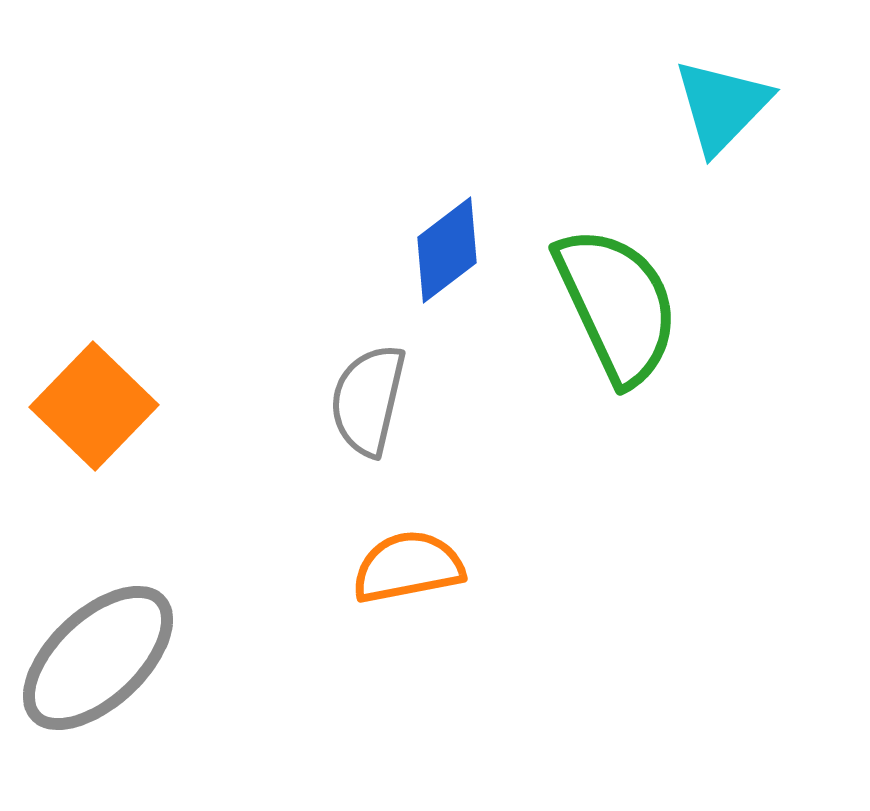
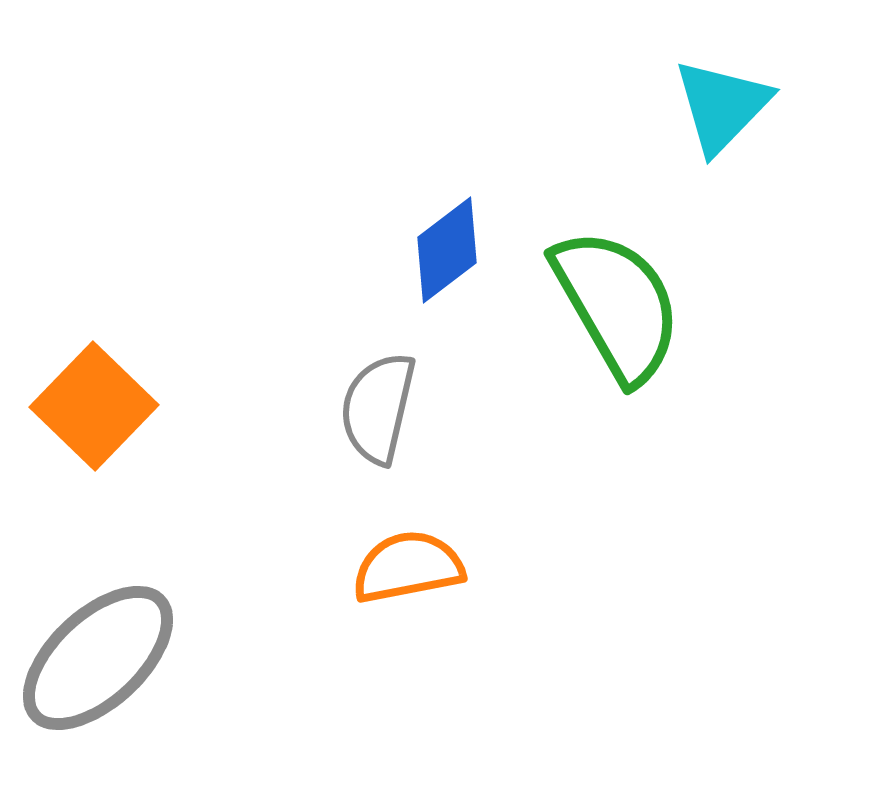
green semicircle: rotated 5 degrees counterclockwise
gray semicircle: moved 10 px right, 8 px down
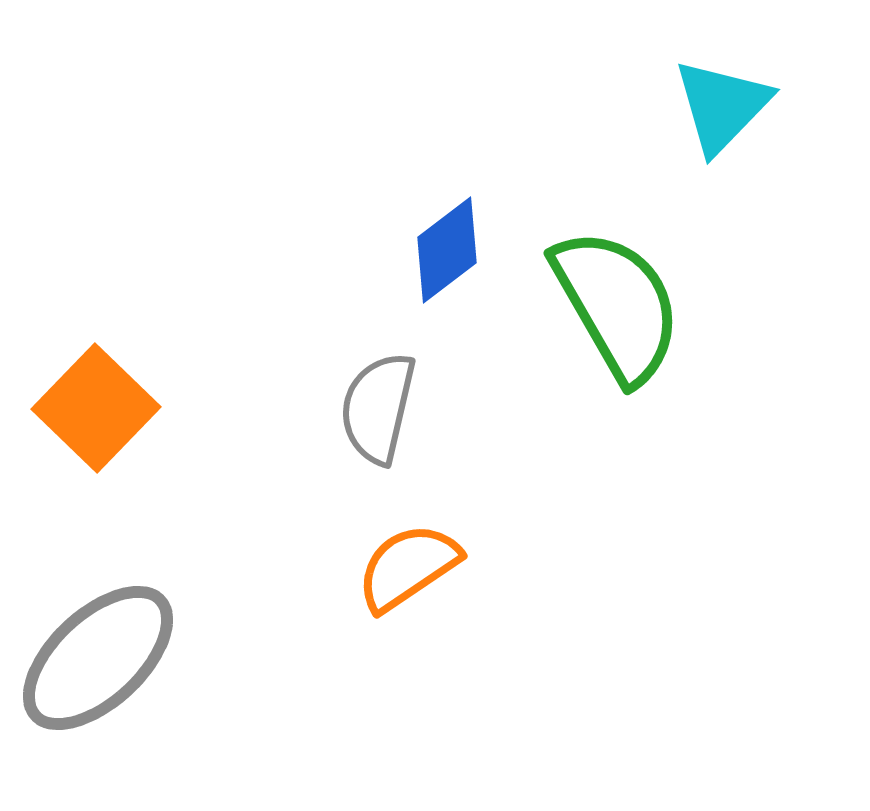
orange square: moved 2 px right, 2 px down
orange semicircle: rotated 23 degrees counterclockwise
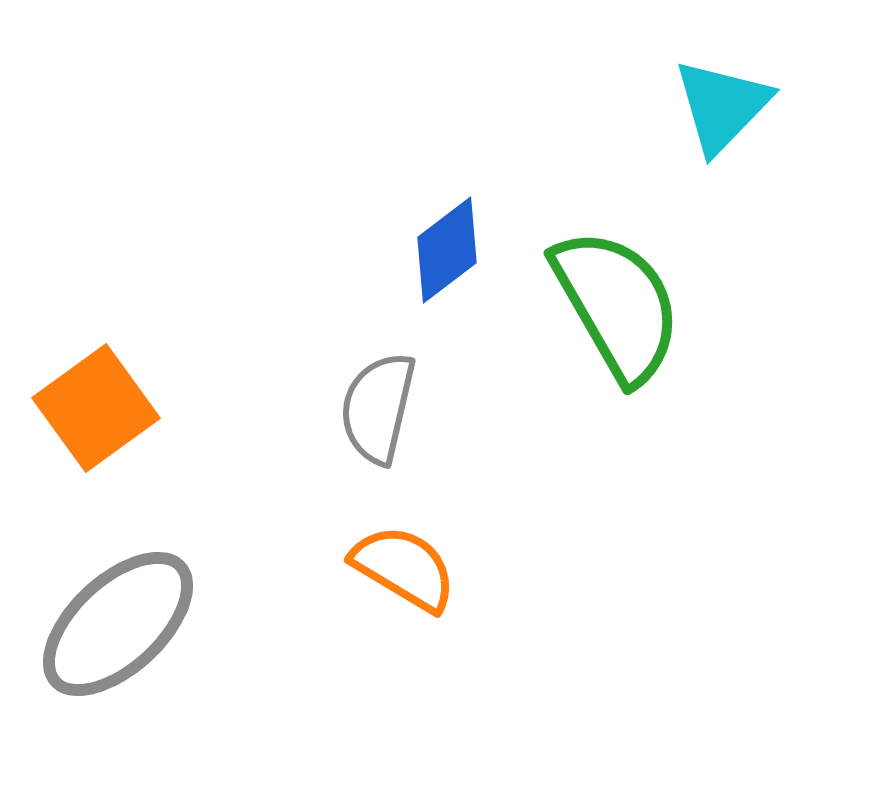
orange square: rotated 10 degrees clockwise
orange semicircle: moved 4 px left, 1 px down; rotated 65 degrees clockwise
gray ellipse: moved 20 px right, 34 px up
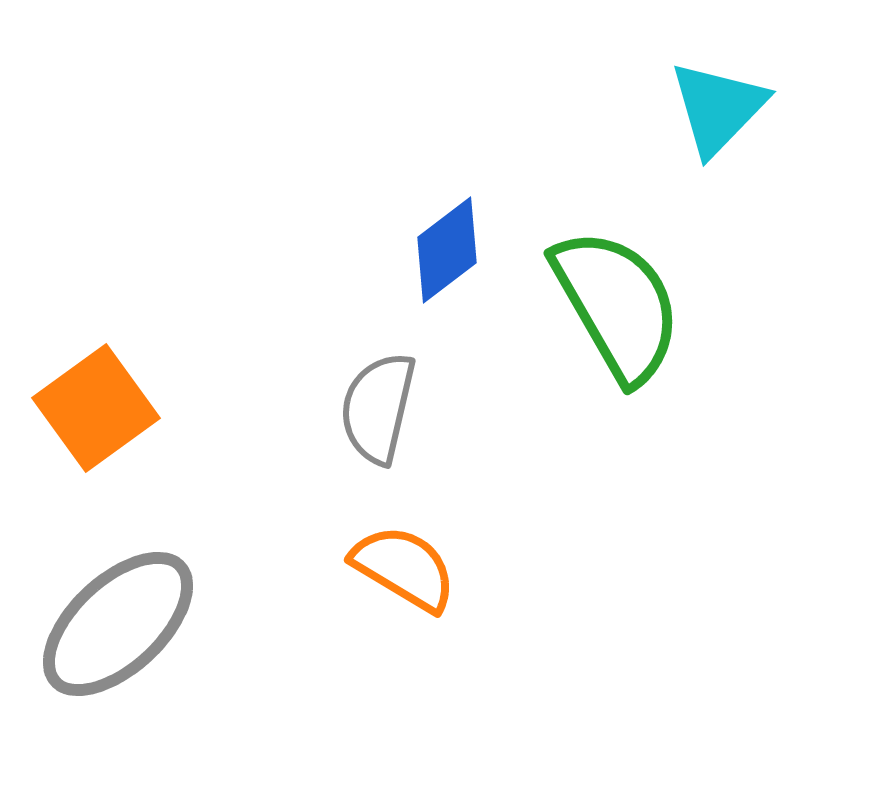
cyan triangle: moved 4 px left, 2 px down
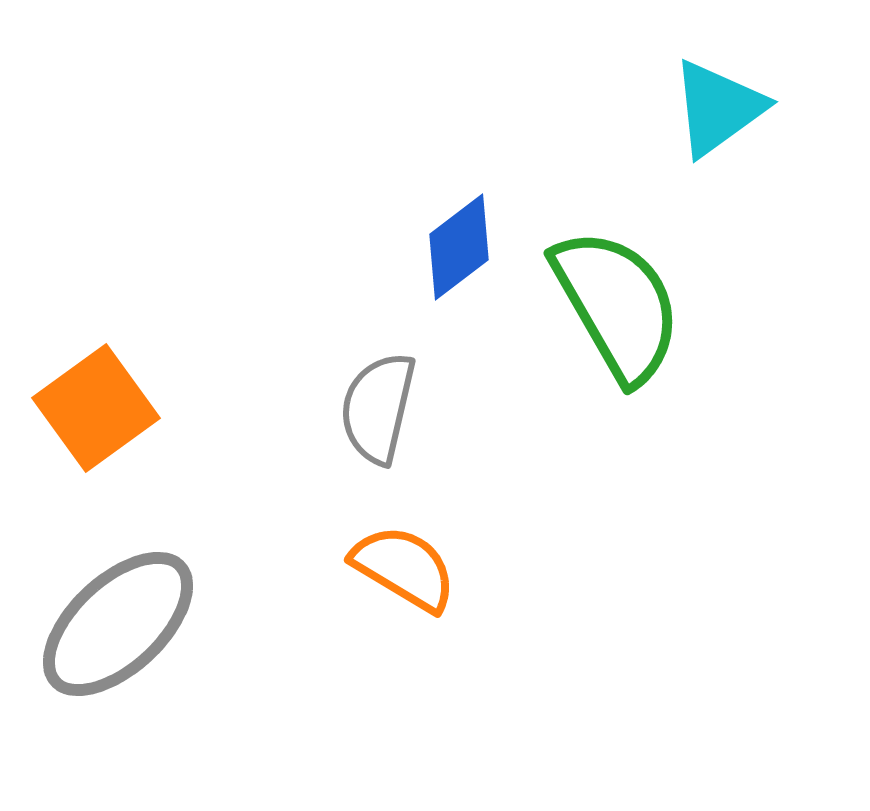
cyan triangle: rotated 10 degrees clockwise
blue diamond: moved 12 px right, 3 px up
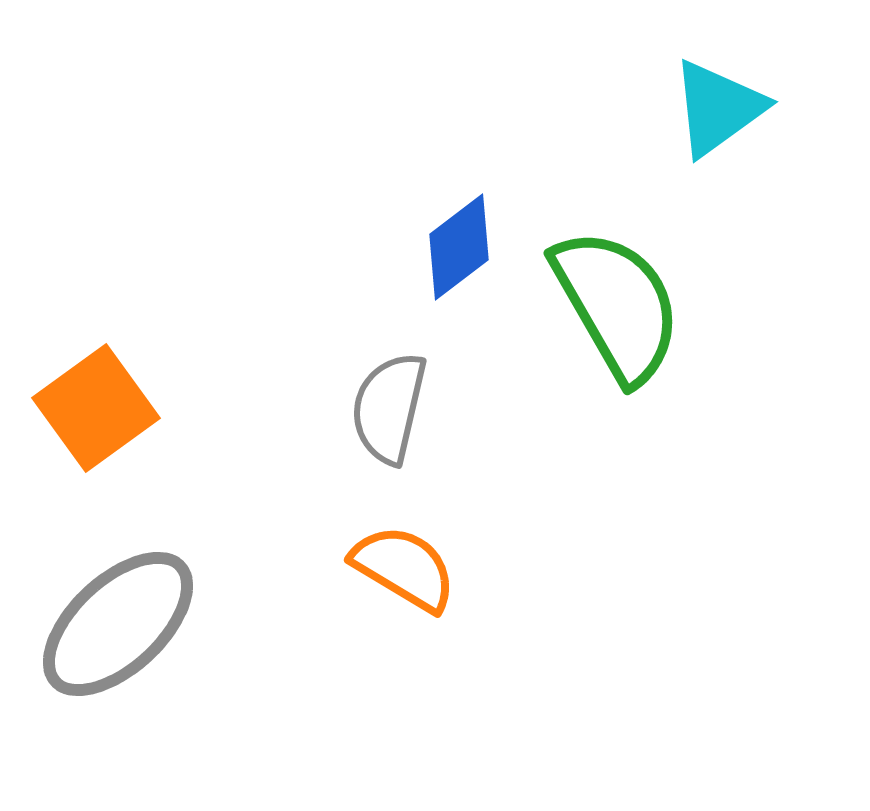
gray semicircle: moved 11 px right
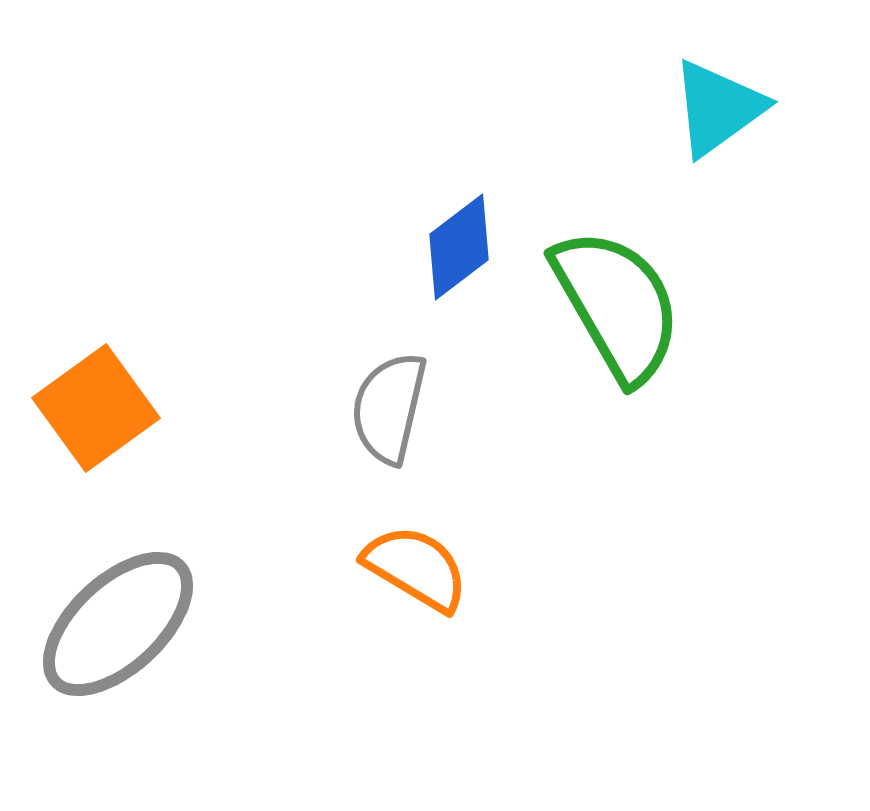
orange semicircle: moved 12 px right
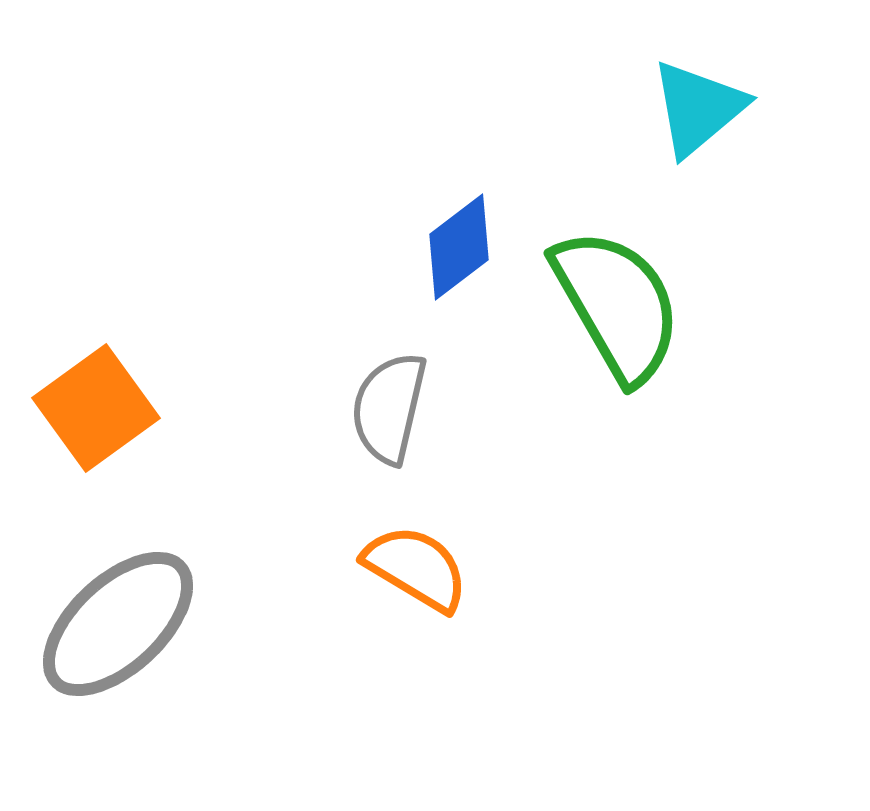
cyan triangle: moved 20 px left; rotated 4 degrees counterclockwise
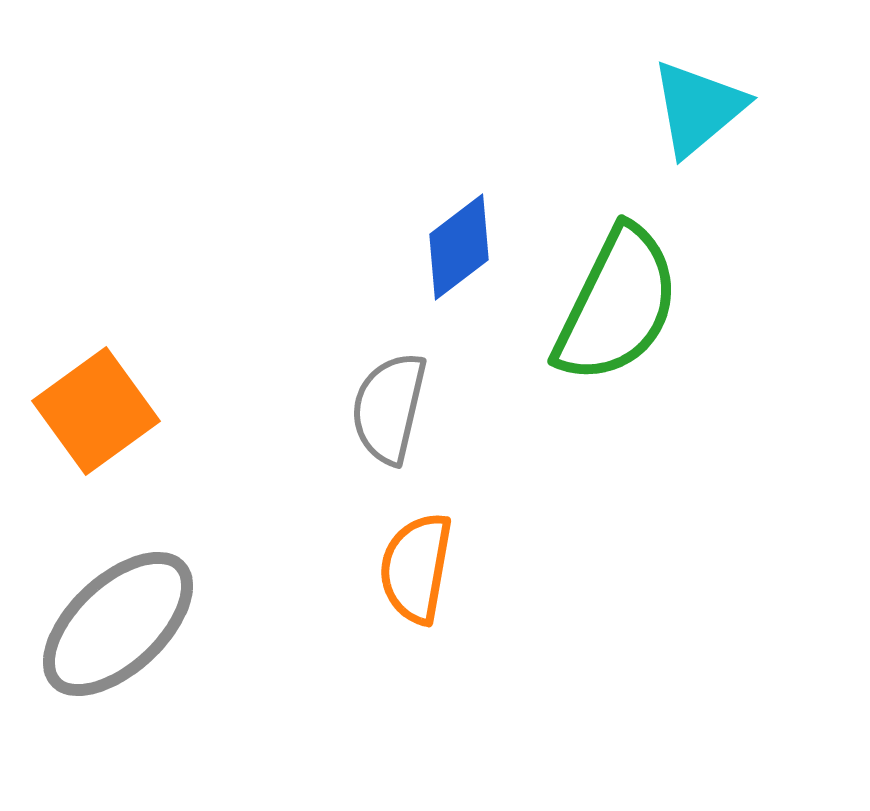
green semicircle: rotated 56 degrees clockwise
orange square: moved 3 px down
orange semicircle: rotated 111 degrees counterclockwise
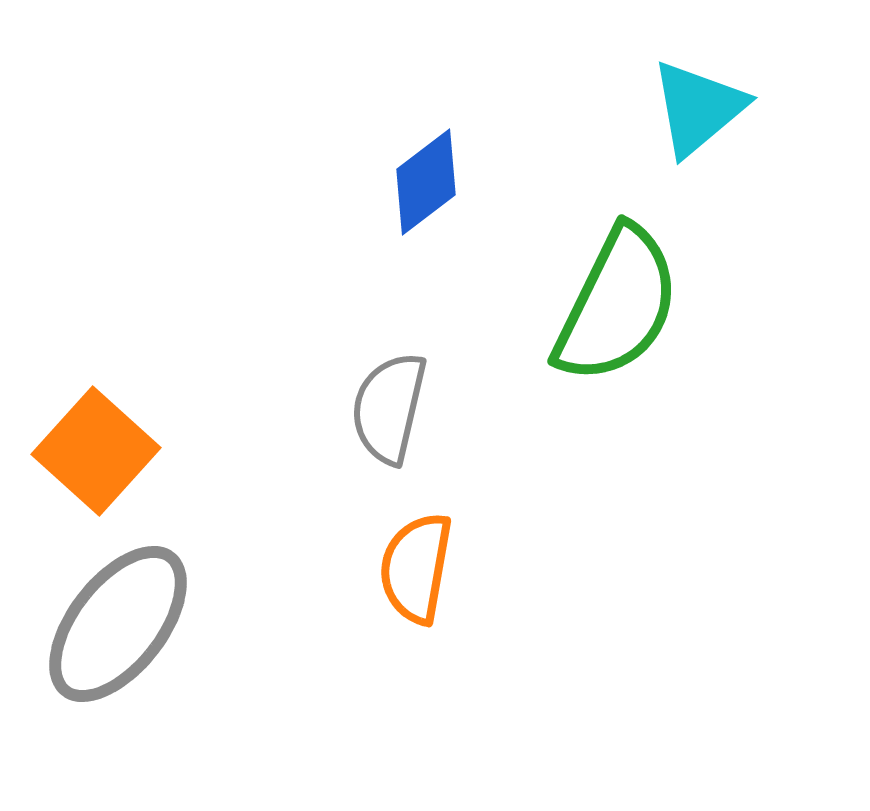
blue diamond: moved 33 px left, 65 px up
orange square: moved 40 px down; rotated 12 degrees counterclockwise
gray ellipse: rotated 9 degrees counterclockwise
